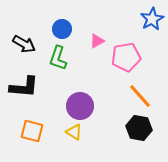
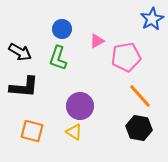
black arrow: moved 4 px left, 8 px down
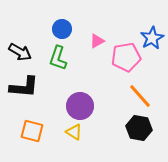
blue star: moved 19 px down
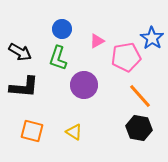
blue star: rotated 10 degrees counterclockwise
purple circle: moved 4 px right, 21 px up
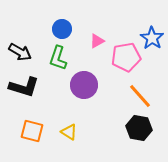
black L-shape: rotated 12 degrees clockwise
yellow triangle: moved 5 px left
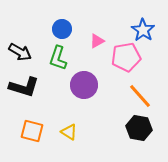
blue star: moved 9 px left, 8 px up
